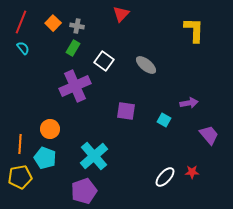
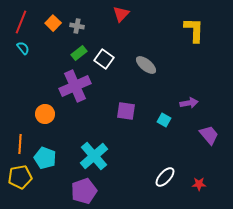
green rectangle: moved 6 px right, 5 px down; rotated 21 degrees clockwise
white square: moved 2 px up
orange circle: moved 5 px left, 15 px up
red star: moved 7 px right, 12 px down
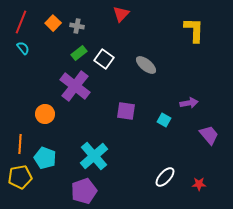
purple cross: rotated 28 degrees counterclockwise
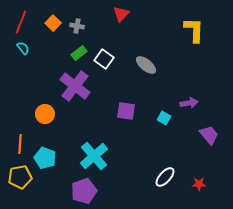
cyan square: moved 2 px up
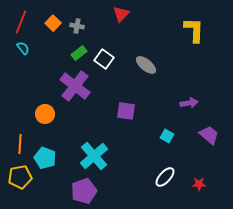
cyan square: moved 3 px right, 18 px down
purple trapezoid: rotated 10 degrees counterclockwise
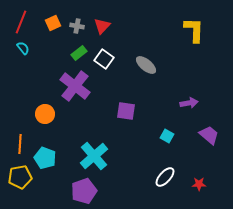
red triangle: moved 19 px left, 12 px down
orange square: rotated 21 degrees clockwise
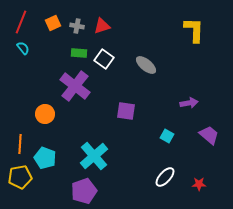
red triangle: rotated 30 degrees clockwise
green rectangle: rotated 42 degrees clockwise
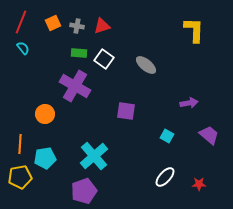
purple cross: rotated 8 degrees counterclockwise
cyan pentagon: rotated 30 degrees counterclockwise
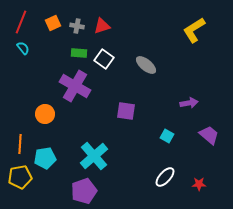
yellow L-shape: rotated 124 degrees counterclockwise
